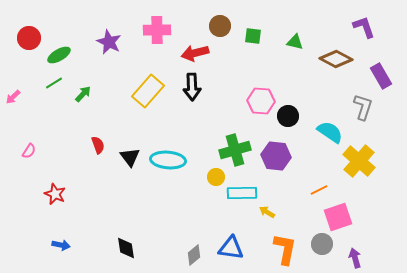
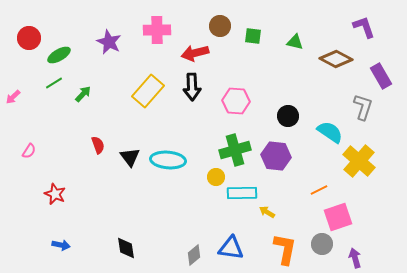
pink hexagon: moved 25 px left
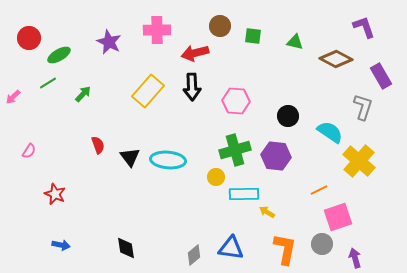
green line: moved 6 px left
cyan rectangle: moved 2 px right, 1 px down
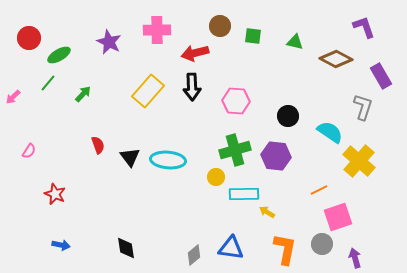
green line: rotated 18 degrees counterclockwise
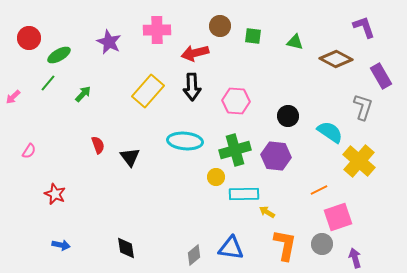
cyan ellipse: moved 17 px right, 19 px up
orange L-shape: moved 4 px up
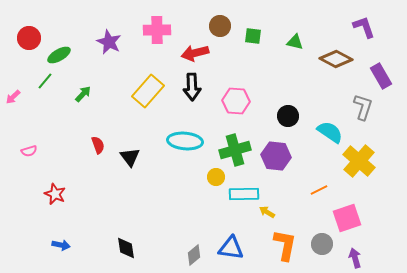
green line: moved 3 px left, 2 px up
pink semicircle: rotated 42 degrees clockwise
pink square: moved 9 px right, 1 px down
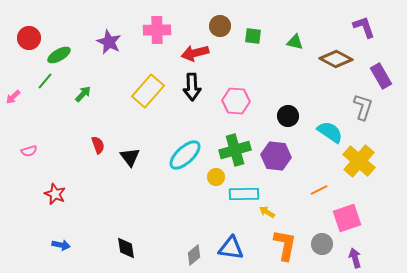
cyan ellipse: moved 14 px down; rotated 48 degrees counterclockwise
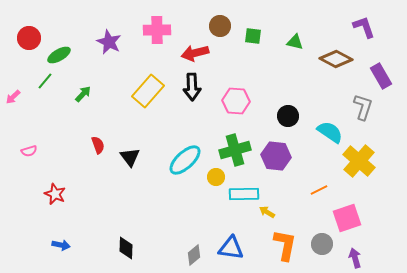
cyan ellipse: moved 5 px down
black diamond: rotated 10 degrees clockwise
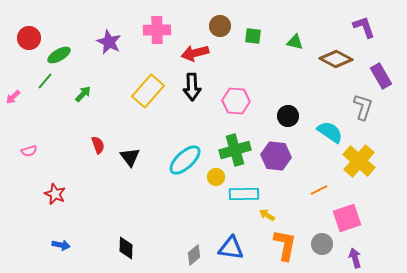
yellow arrow: moved 3 px down
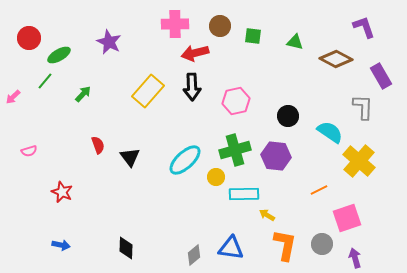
pink cross: moved 18 px right, 6 px up
pink hexagon: rotated 16 degrees counterclockwise
gray L-shape: rotated 16 degrees counterclockwise
red star: moved 7 px right, 2 px up
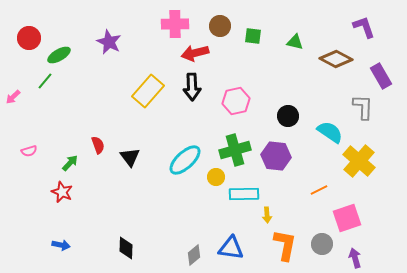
green arrow: moved 13 px left, 69 px down
yellow arrow: rotated 126 degrees counterclockwise
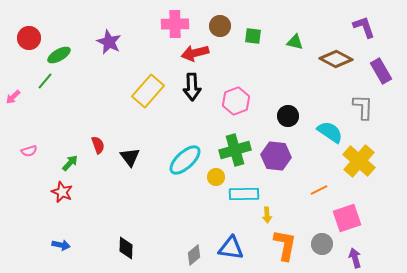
purple rectangle: moved 5 px up
pink hexagon: rotated 8 degrees counterclockwise
